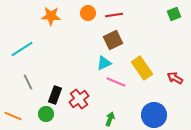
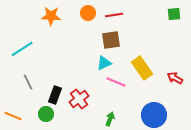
green square: rotated 16 degrees clockwise
brown square: moved 2 px left; rotated 18 degrees clockwise
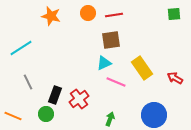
orange star: rotated 12 degrees clockwise
cyan line: moved 1 px left, 1 px up
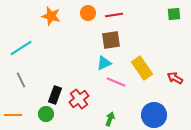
gray line: moved 7 px left, 2 px up
orange line: moved 1 px up; rotated 24 degrees counterclockwise
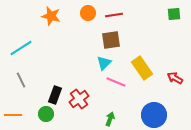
cyan triangle: rotated 21 degrees counterclockwise
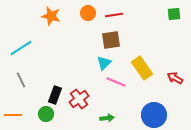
green arrow: moved 3 px left, 1 px up; rotated 64 degrees clockwise
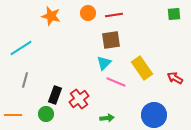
gray line: moved 4 px right; rotated 42 degrees clockwise
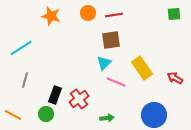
orange line: rotated 30 degrees clockwise
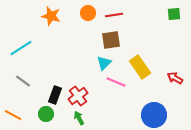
yellow rectangle: moved 2 px left, 1 px up
gray line: moved 2 px left, 1 px down; rotated 70 degrees counterclockwise
red cross: moved 1 px left, 3 px up
green arrow: moved 28 px left; rotated 112 degrees counterclockwise
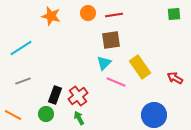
gray line: rotated 56 degrees counterclockwise
